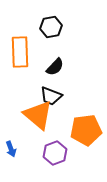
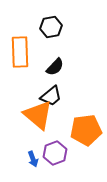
black trapezoid: rotated 60 degrees counterclockwise
blue arrow: moved 22 px right, 10 px down
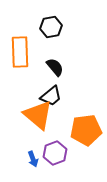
black semicircle: rotated 84 degrees counterclockwise
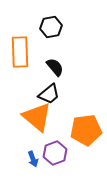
black trapezoid: moved 2 px left, 2 px up
orange triangle: moved 1 px left, 2 px down
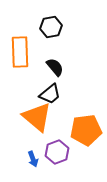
black trapezoid: moved 1 px right
purple hexagon: moved 2 px right, 1 px up
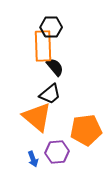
black hexagon: rotated 10 degrees clockwise
orange rectangle: moved 23 px right, 6 px up
purple hexagon: rotated 15 degrees clockwise
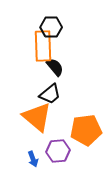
purple hexagon: moved 1 px right, 1 px up
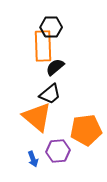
black semicircle: rotated 90 degrees counterclockwise
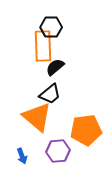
blue arrow: moved 11 px left, 3 px up
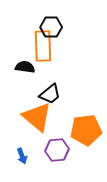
black semicircle: moved 30 px left; rotated 48 degrees clockwise
purple hexagon: moved 1 px left, 1 px up
